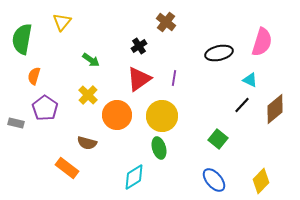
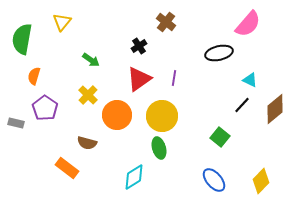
pink semicircle: moved 14 px left, 18 px up; rotated 24 degrees clockwise
green square: moved 2 px right, 2 px up
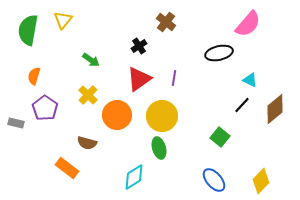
yellow triangle: moved 1 px right, 2 px up
green semicircle: moved 6 px right, 9 px up
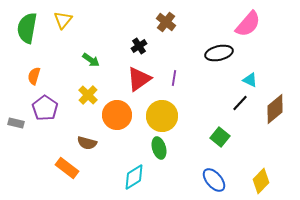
green semicircle: moved 1 px left, 2 px up
black line: moved 2 px left, 2 px up
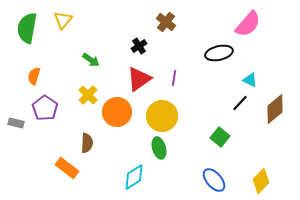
orange circle: moved 3 px up
brown semicircle: rotated 102 degrees counterclockwise
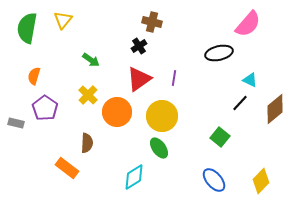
brown cross: moved 14 px left; rotated 24 degrees counterclockwise
green ellipse: rotated 20 degrees counterclockwise
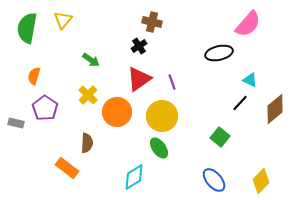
purple line: moved 2 px left, 4 px down; rotated 28 degrees counterclockwise
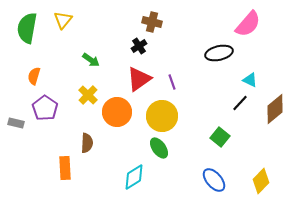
orange rectangle: moved 2 px left; rotated 50 degrees clockwise
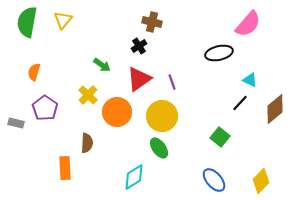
green semicircle: moved 6 px up
green arrow: moved 11 px right, 5 px down
orange semicircle: moved 4 px up
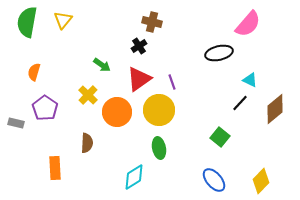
yellow circle: moved 3 px left, 6 px up
green ellipse: rotated 25 degrees clockwise
orange rectangle: moved 10 px left
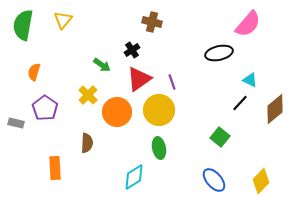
green semicircle: moved 4 px left, 3 px down
black cross: moved 7 px left, 4 px down
